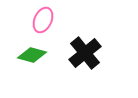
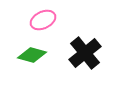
pink ellipse: rotated 40 degrees clockwise
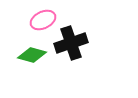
black cross: moved 14 px left, 10 px up; rotated 20 degrees clockwise
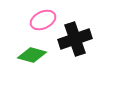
black cross: moved 4 px right, 4 px up
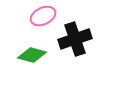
pink ellipse: moved 4 px up
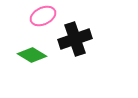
green diamond: rotated 16 degrees clockwise
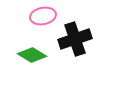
pink ellipse: rotated 15 degrees clockwise
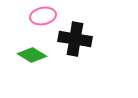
black cross: rotated 28 degrees clockwise
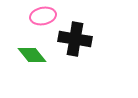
green diamond: rotated 20 degrees clockwise
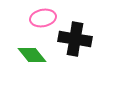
pink ellipse: moved 2 px down
